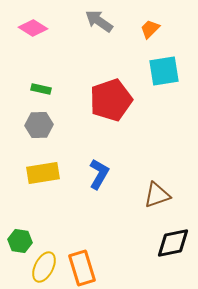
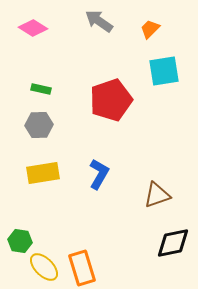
yellow ellipse: rotated 72 degrees counterclockwise
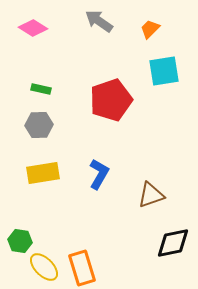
brown triangle: moved 6 px left
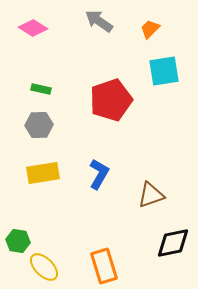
green hexagon: moved 2 px left
orange rectangle: moved 22 px right, 2 px up
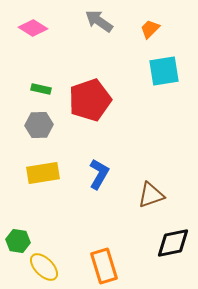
red pentagon: moved 21 px left
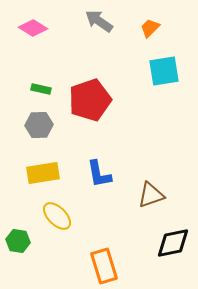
orange trapezoid: moved 1 px up
blue L-shape: rotated 140 degrees clockwise
yellow ellipse: moved 13 px right, 51 px up
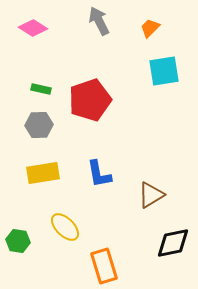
gray arrow: rotated 28 degrees clockwise
brown triangle: rotated 12 degrees counterclockwise
yellow ellipse: moved 8 px right, 11 px down
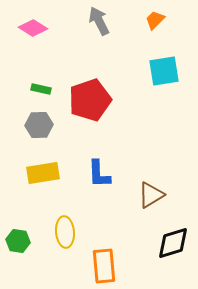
orange trapezoid: moved 5 px right, 8 px up
blue L-shape: rotated 8 degrees clockwise
yellow ellipse: moved 5 px down; rotated 40 degrees clockwise
black diamond: rotated 6 degrees counterclockwise
orange rectangle: rotated 12 degrees clockwise
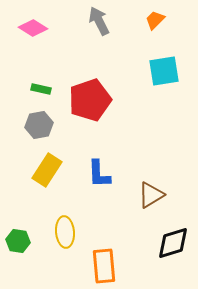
gray hexagon: rotated 8 degrees counterclockwise
yellow rectangle: moved 4 px right, 3 px up; rotated 48 degrees counterclockwise
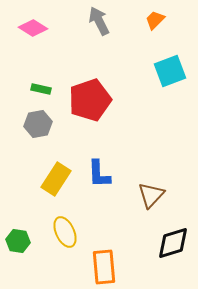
cyan square: moved 6 px right; rotated 12 degrees counterclockwise
gray hexagon: moved 1 px left, 1 px up
yellow rectangle: moved 9 px right, 9 px down
brown triangle: rotated 16 degrees counterclockwise
yellow ellipse: rotated 20 degrees counterclockwise
orange rectangle: moved 1 px down
